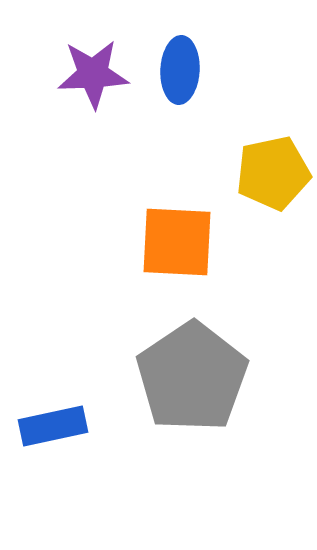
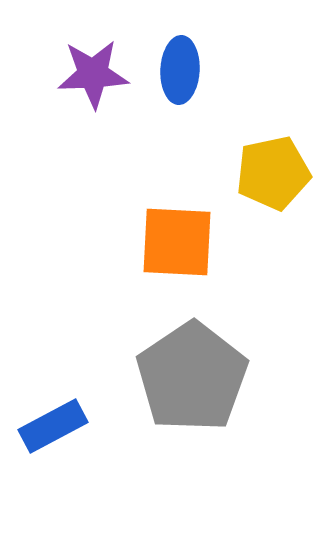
blue rectangle: rotated 16 degrees counterclockwise
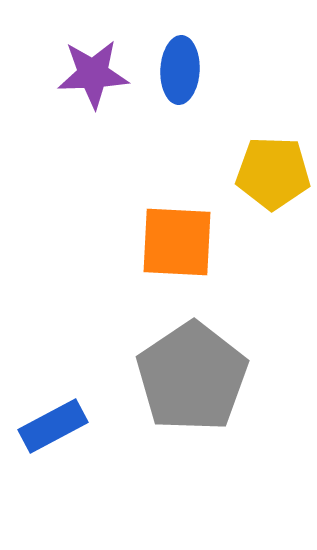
yellow pentagon: rotated 14 degrees clockwise
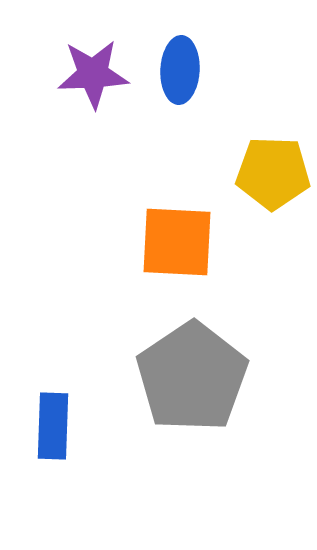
blue rectangle: rotated 60 degrees counterclockwise
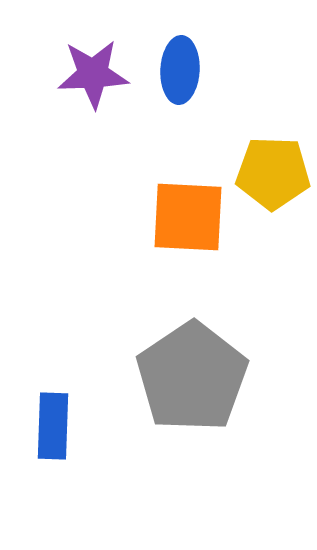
orange square: moved 11 px right, 25 px up
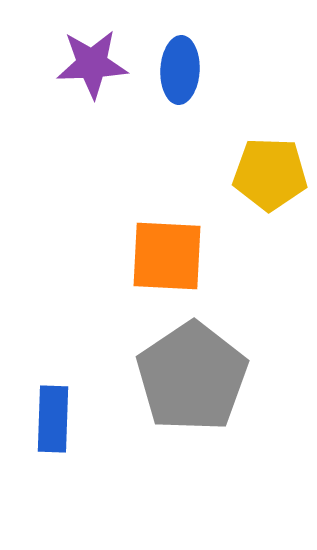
purple star: moved 1 px left, 10 px up
yellow pentagon: moved 3 px left, 1 px down
orange square: moved 21 px left, 39 px down
blue rectangle: moved 7 px up
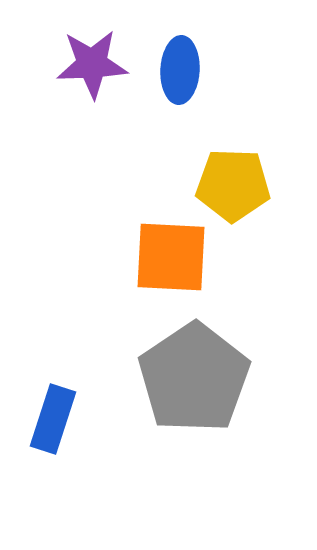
yellow pentagon: moved 37 px left, 11 px down
orange square: moved 4 px right, 1 px down
gray pentagon: moved 2 px right, 1 px down
blue rectangle: rotated 16 degrees clockwise
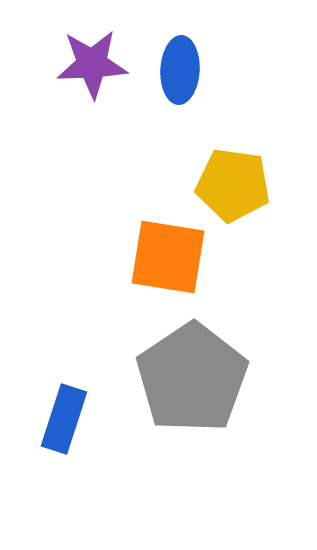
yellow pentagon: rotated 6 degrees clockwise
orange square: moved 3 px left; rotated 6 degrees clockwise
gray pentagon: moved 2 px left
blue rectangle: moved 11 px right
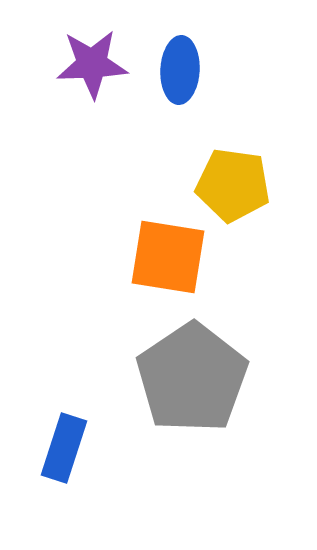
blue rectangle: moved 29 px down
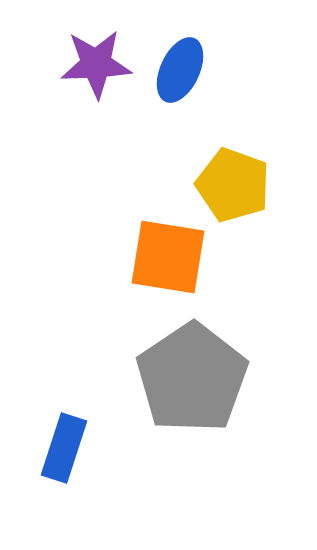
purple star: moved 4 px right
blue ellipse: rotated 22 degrees clockwise
yellow pentagon: rotated 12 degrees clockwise
